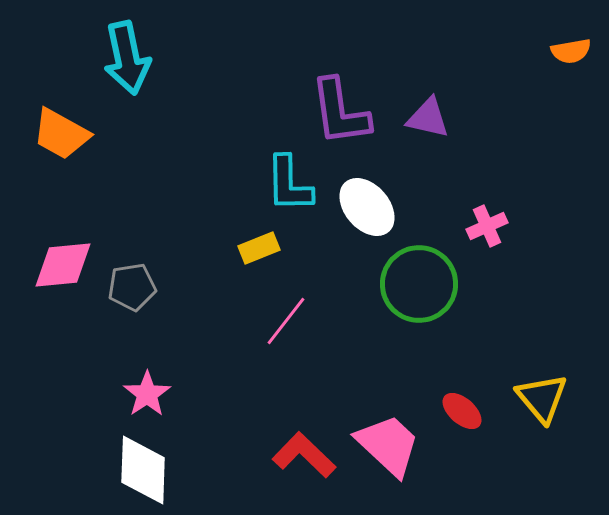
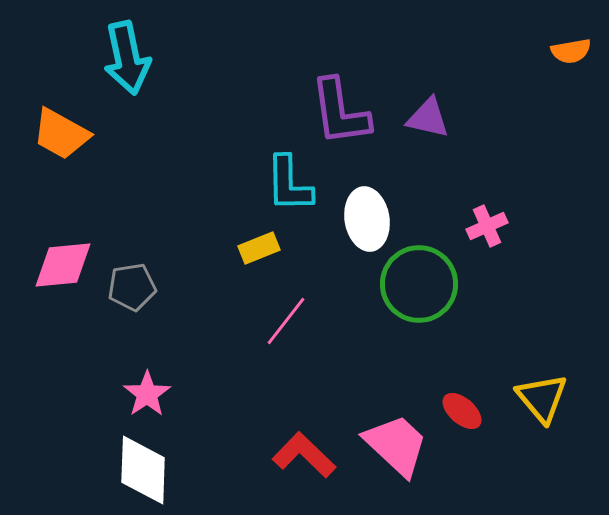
white ellipse: moved 12 px down; rotated 32 degrees clockwise
pink trapezoid: moved 8 px right
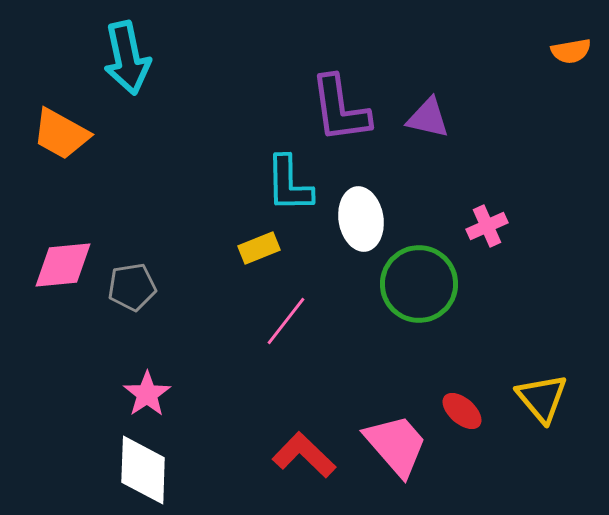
purple L-shape: moved 3 px up
white ellipse: moved 6 px left
pink trapezoid: rotated 6 degrees clockwise
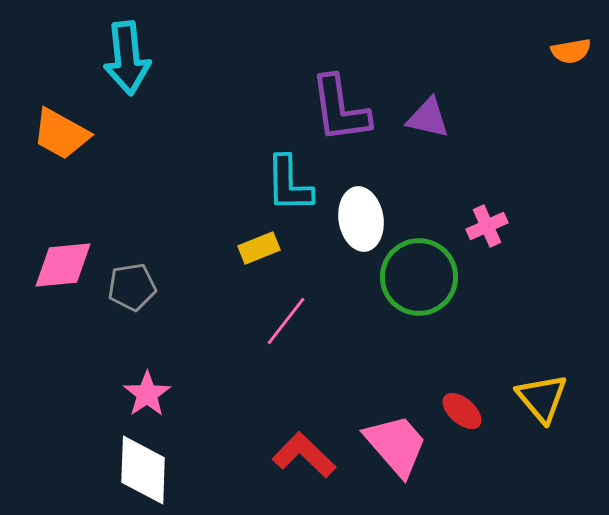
cyan arrow: rotated 6 degrees clockwise
green circle: moved 7 px up
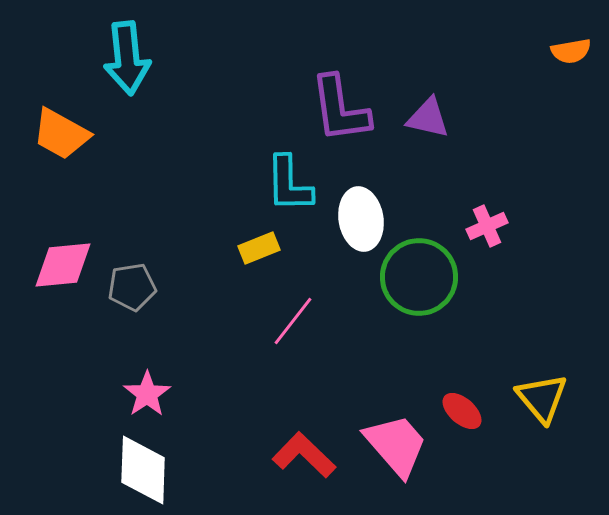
pink line: moved 7 px right
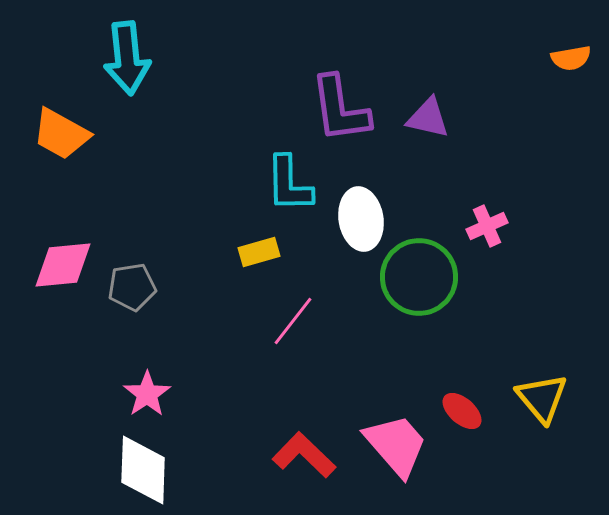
orange semicircle: moved 7 px down
yellow rectangle: moved 4 px down; rotated 6 degrees clockwise
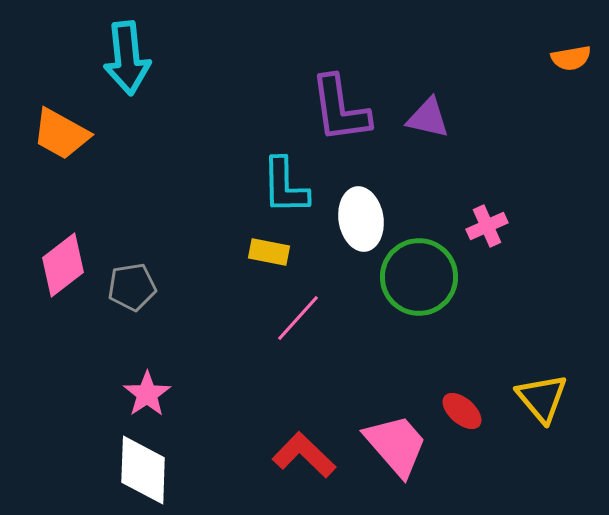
cyan L-shape: moved 4 px left, 2 px down
yellow rectangle: moved 10 px right; rotated 27 degrees clockwise
pink diamond: rotated 32 degrees counterclockwise
pink line: moved 5 px right, 3 px up; rotated 4 degrees clockwise
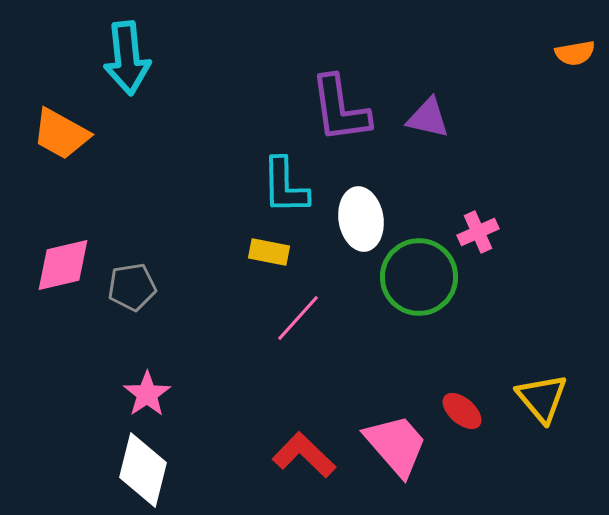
orange semicircle: moved 4 px right, 5 px up
pink cross: moved 9 px left, 6 px down
pink diamond: rotated 24 degrees clockwise
white diamond: rotated 12 degrees clockwise
